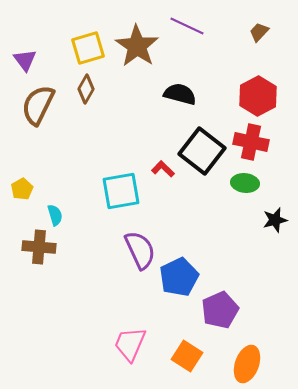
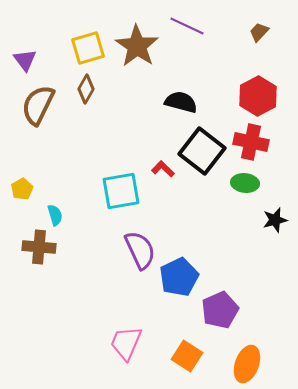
black semicircle: moved 1 px right, 8 px down
pink trapezoid: moved 4 px left, 1 px up
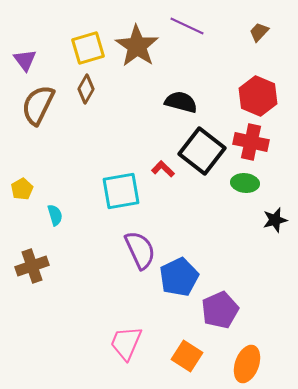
red hexagon: rotated 9 degrees counterclockwise
brown cross: moved 7 px left, 19 px down; rotated 24 degrees counterclockwise
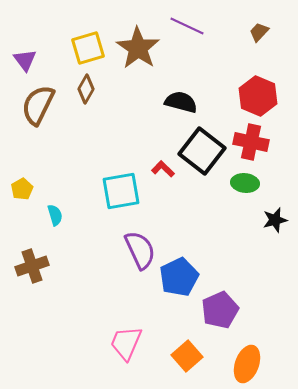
brown star: moved 1 px right, 2 px down
orange square: rotated 16 degrees clockwise
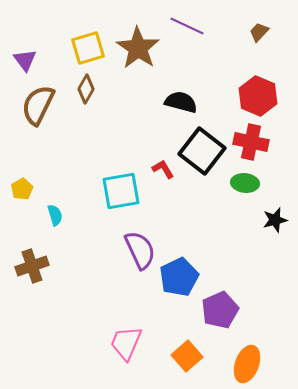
red L-shape: rotated 15 degrees clockwise
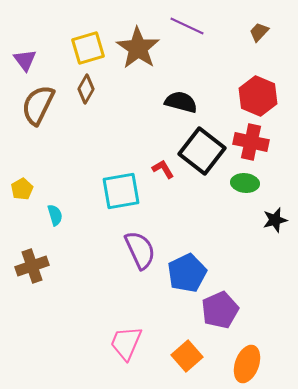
blue pentagon: moved 8 px right, 4 px up
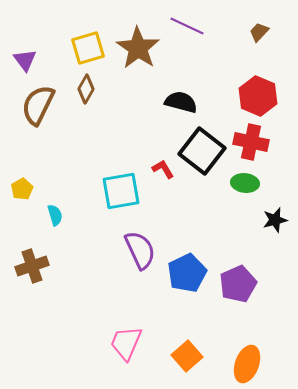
purple pentagon: moved 18 px right, 26 px up
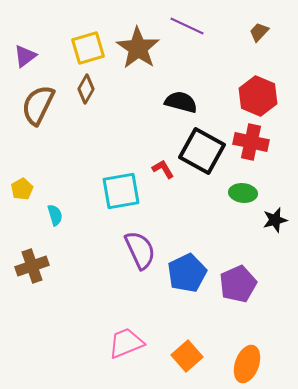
purple triangle: moved 4 px up; rotated 30 degrees clockwise
black square: rotated 9 degrees counterclockwise
green ellipse: moved 2 px left, 10 px down
pink trapezoid: rotated 45 degrees clockwise
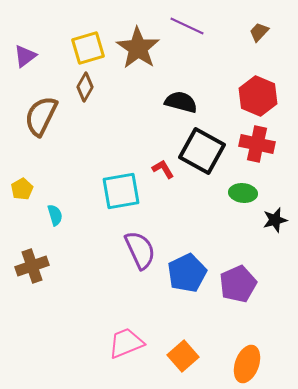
brown diamond: moved 1 px left, 2 px up
brown semicircle: moved 3 px right, 11 px down
red cross: moved 6 px right, 2 px down
orange square: moved 4 px left
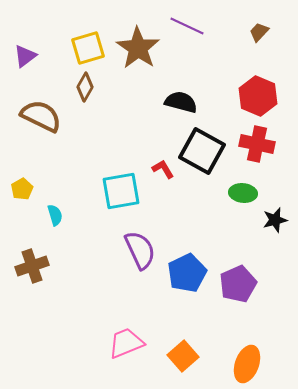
brown semicircle: rotated 90 degrees clockwise
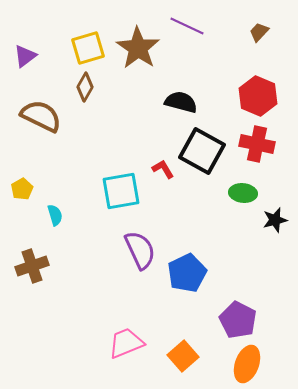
purple pentagon: moved 36 px down; rotated 21 degrees counterclockwise
